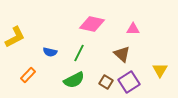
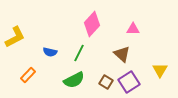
pink diamond: rotated 60 degrees counterclockwise
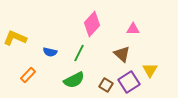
yellow L-shape: moved 1 px down; rotated 130 degrees counterclockwise
yellow triangle: moved 10 px left
brown square: moved 3 px down
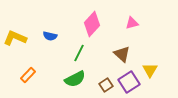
pink triangle: moved 1 px left, 6 px up; rotated 16 degrees counterclockwise
blue semicircle: moved 16 px up
green semicircle: moved 1 px right, 1 px up
brown square: rotated 24 degrees clockwise
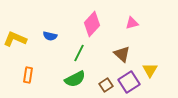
yellow L-shape: moved 1 px down
orange rectangle: rotated 35 degrees counterclockwise
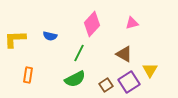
yellow L-shape: rotated 25 degrees counterclockwise
brown triangle: moved 2 px right; rotated 12 degrees counterclockwise
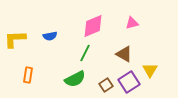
pink diamond: moved 1 px right, 2 px down; rotated 25 degrees clockwise
blue semicircle: rotated 24 degrees counterclockwise
green line: moved 6 px right
